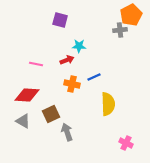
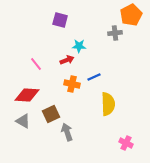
gray cross: moved 5 px left, 3 px down
pink line: rotated 40 degrees clockwise
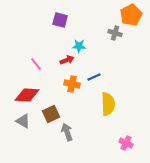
gray cross: rotated 24 degrees clockwise
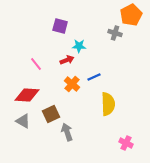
purple square: moved 6 px down
orange cross: rotated 28 degrees clockwise
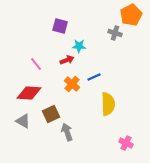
red diamond: moved 2 px right, 2 px up
